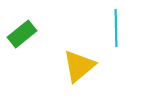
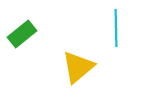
yellow triangle: moved 1 px left, 1 px down
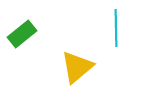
yellow triangle: moved 1 px left
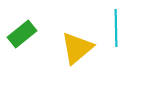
yellow triangle: moved 19 px up
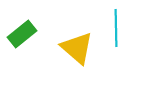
yellow triangle: rotated 39 degrees counterclockwise
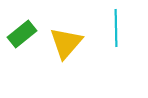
yellow triangle: moved 11 px left, 5 px up; rotated 30 degrees clockwise
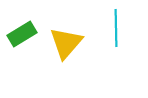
green rectangle: rotated 8 degrees clockwise
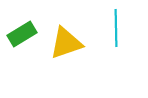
yellow triangle: rotated 30 degrees clockwise
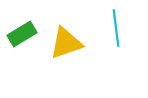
cyan line: rotated 6 degrees counterclockwise
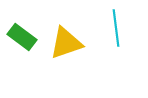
green rectangle: moved 3 px down; rotated 68 degrees clockwise
